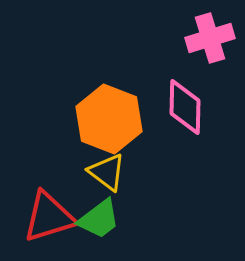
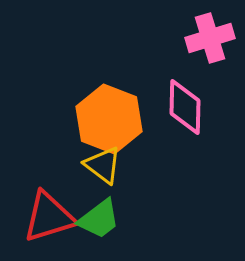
yellow triangle: moved 4 px left, 7 px up
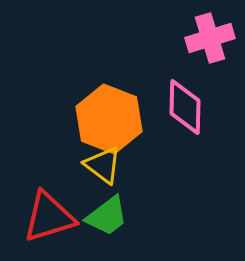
green trapezoid: moved 8 px right, 3 px up
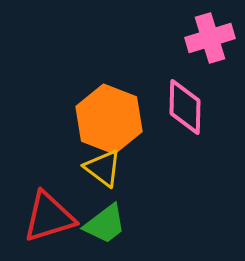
yellow triangle: moved 3 px down
green trapezoid: moved 2 px left, 8 px down
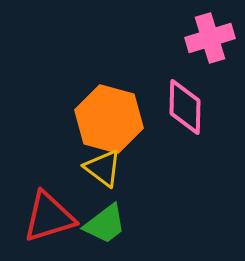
orange hexagon: rotated 6 degrees counterclockwise
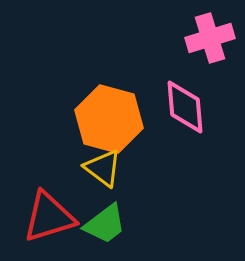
pink diamond: rotated 6 degrees counterclockwise
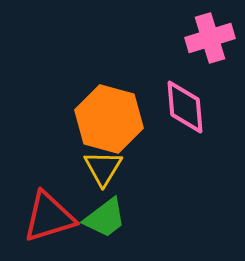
yellow triangle: rotated 24 degrees clockwise
green trapezoid: moved 6 px up
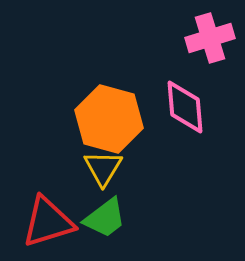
red triangle: moved 1 px left, 5 px down
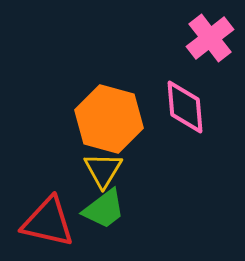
pink cross: rotated 21 degrees counterclockwise
yellow triangle: moved 2 px down
green trapezoid: moved 1 px left, 9 px up
red triangle: rotated 30 degrees clockwise
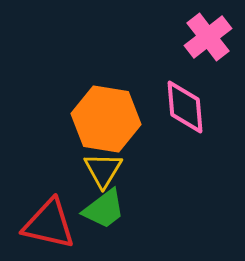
pink cross: moved 2 px left, 1 px up
orange hexagon: moved 3 px left; rotated 6 degrees counterclockwise
red triangle: moved 1 px right, 2 px down
